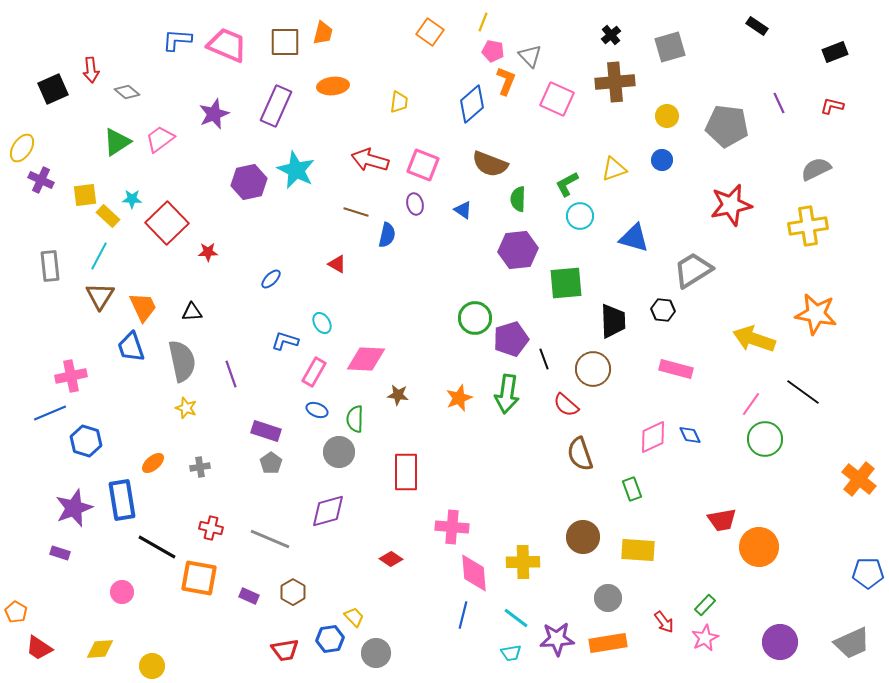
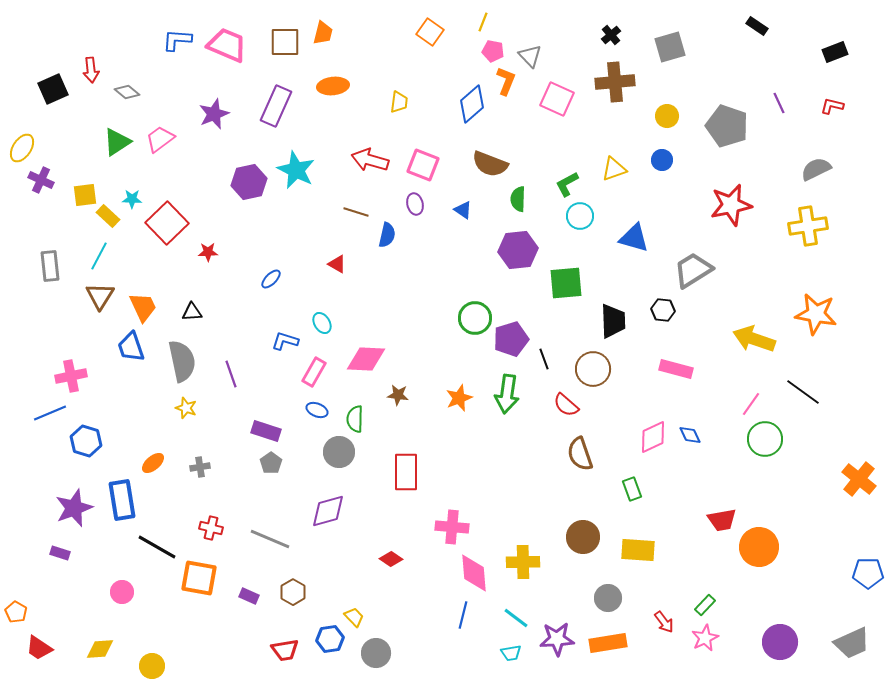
gray pentagon at (727, 126): rotated 12 degrees clockwise
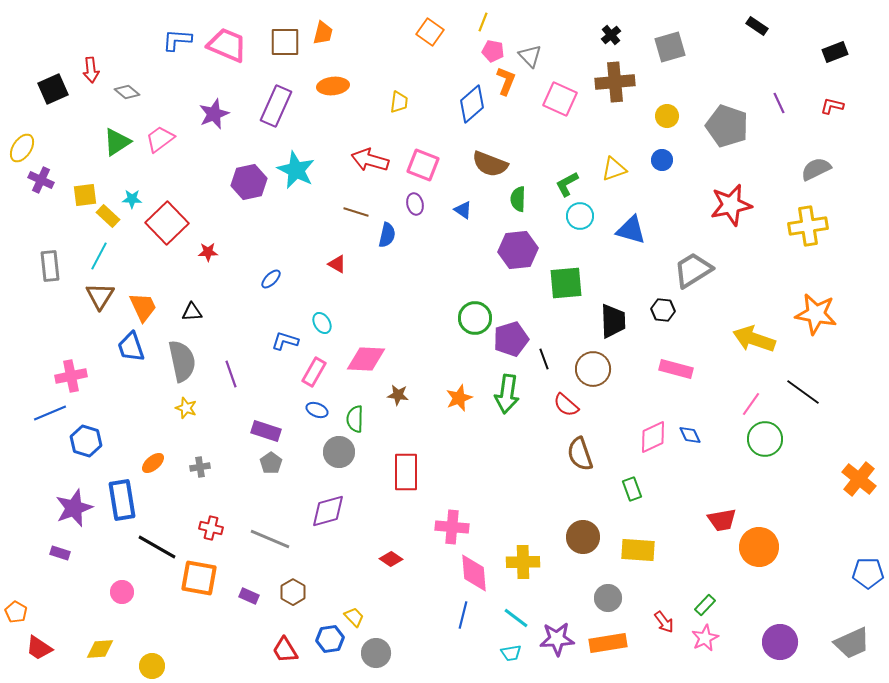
pink square at (557, 99): moved 3 px right
blue triangle at (634, 238): moved 3 px left, 8 px up
red trapezoid at (285, 650): rotated 68 degrees clockwise
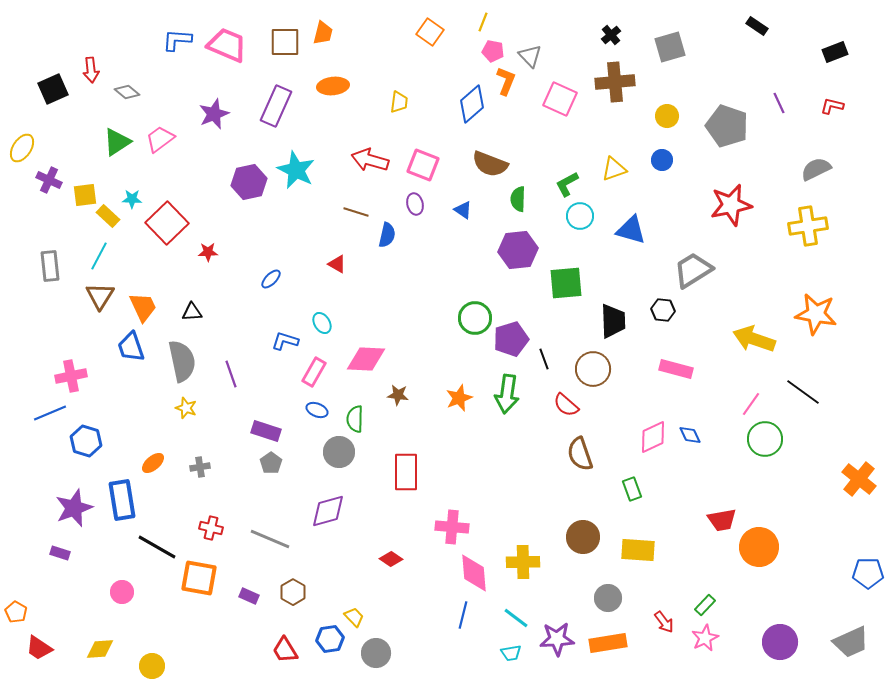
purple cross at (41, 180): moved 8 px right
gray trapezoid at (852, 643): moved 1 px left, 1 px up
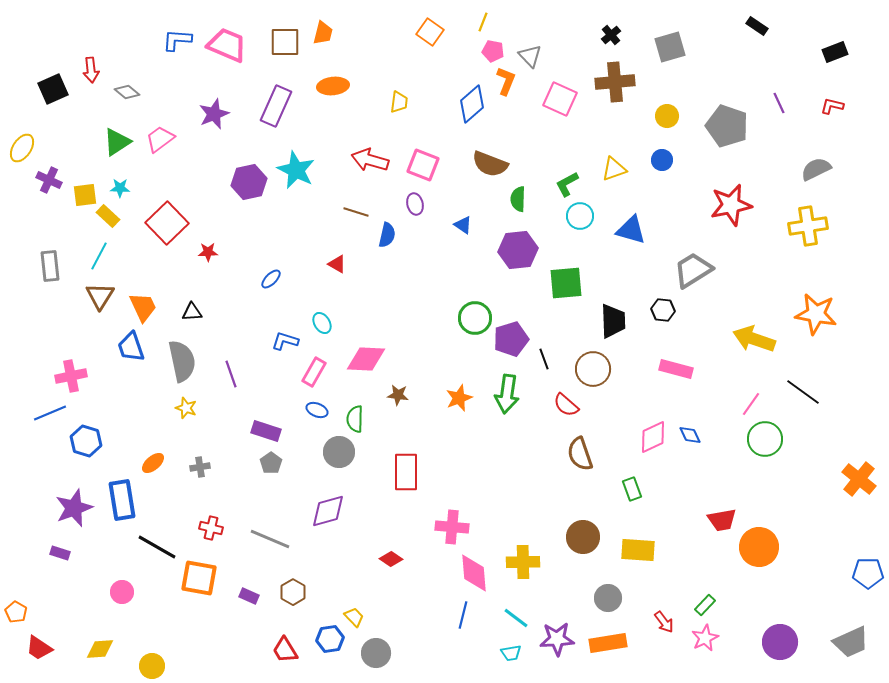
cyan star at (132, 199): moved 12 px left, 11 px up
blue triangle at (463, 210): moved 15 px down
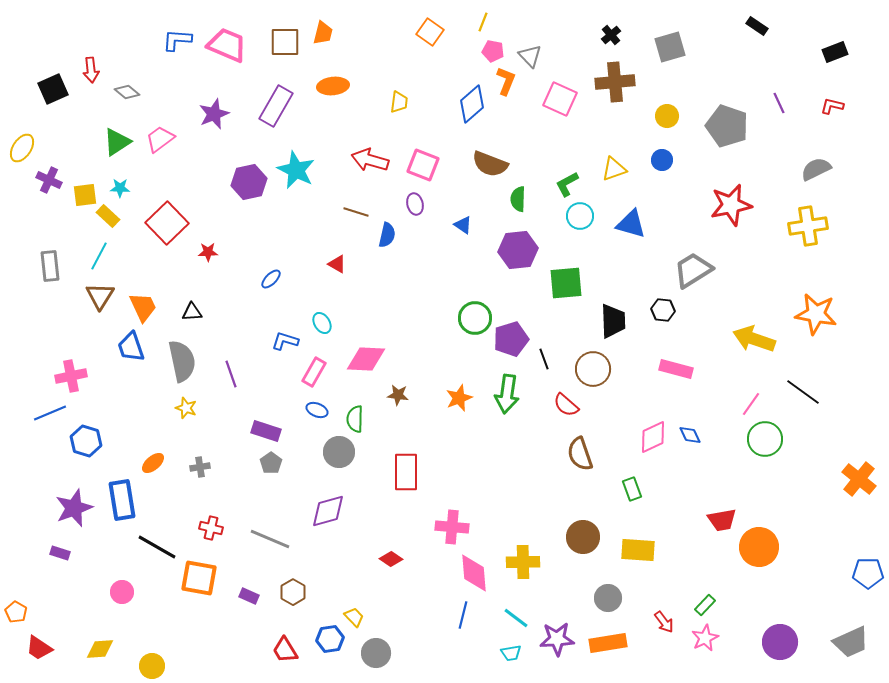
purple rectangle at (276, 106): rotated 6 degrees clockwise
blue triangle at (631, 230): moved 6 px up
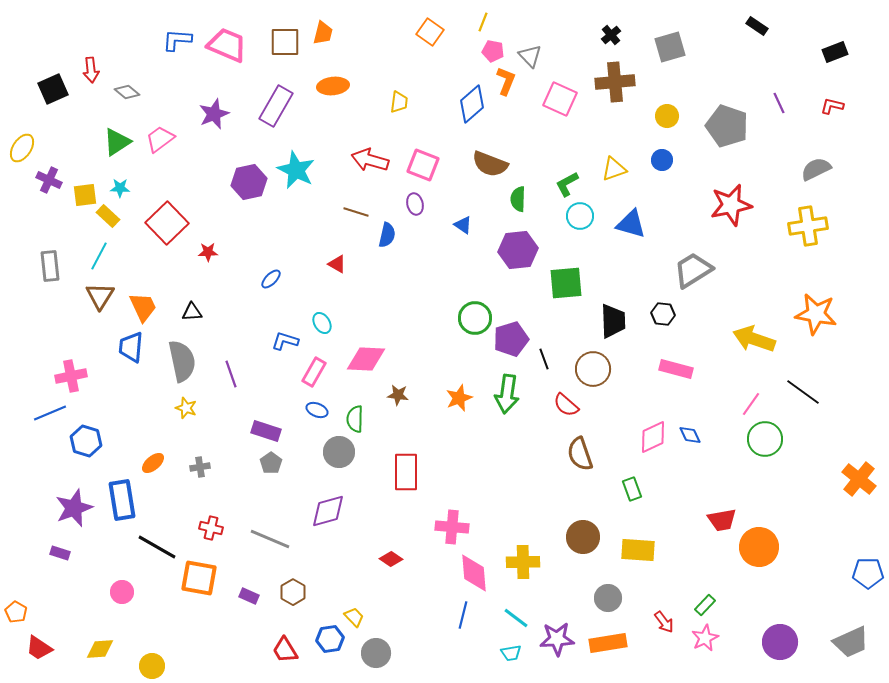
black hexagon at (663, 310): moved 4 px down
blue trapezoid at (131, 347): rotated 24 degrees clockwise
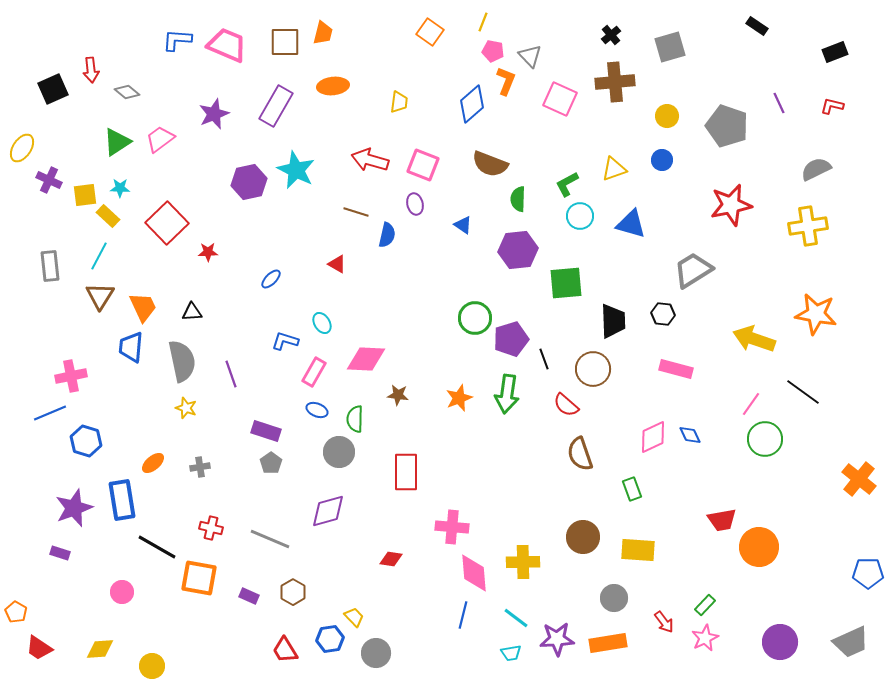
red diamond at (391, 559): rotated 25 degrees counterclockwise
gray circle at (608, 598): moved 6 px right
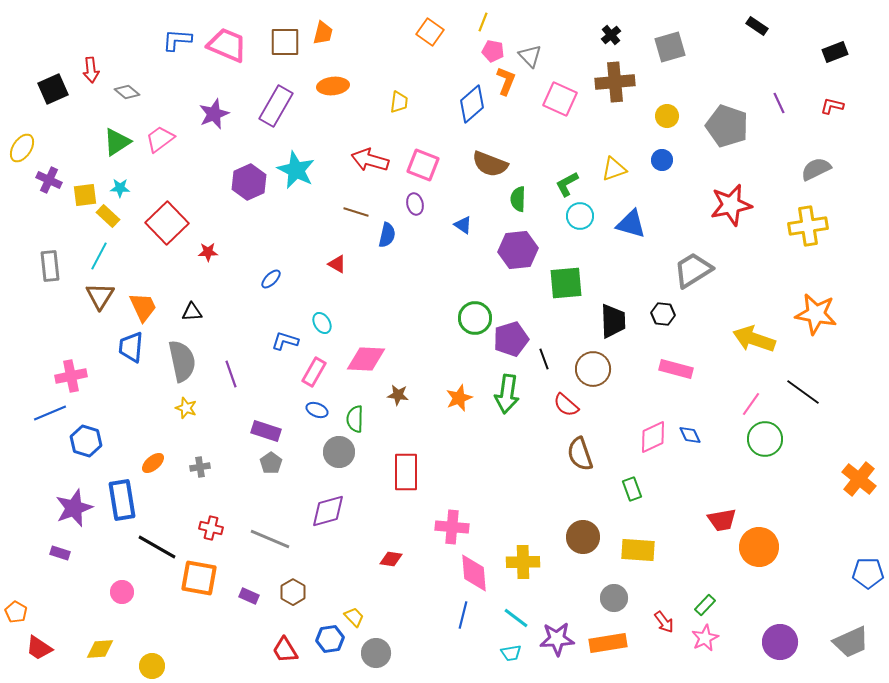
purple hexagon at (249, 182): rotated 12 degrees counterclockwise
